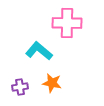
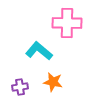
orange star: moved 1 px right, 1 px up
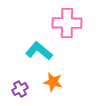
purple cross: moved 2 px down; rotated 21 degrees counterclockwise
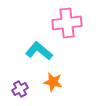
pink cross: rotated 8 degrees counterclockwise
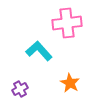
cyan L-shape: rotated 8 degrees clockwise
orange star: moved 17 px right, 1 px down; rotated 18 degrees clockwise
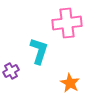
cyan L-shape: rotated 60 degrees clockwise
purple cross: moved 9 px left, 18 px up
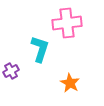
cyan L-shape: moved 1 px right, 2 px up
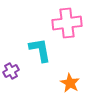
cyan L-shape: moved 1 px down; rotated 28 degrees counterclockwise
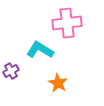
cyan L-shape: rotated 48 degrees counterclockwise
orange star: moved 12 px left
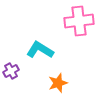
pink cross: moved 12 px right, 2 px up
orange star: rotated 24 degrees clockwise
